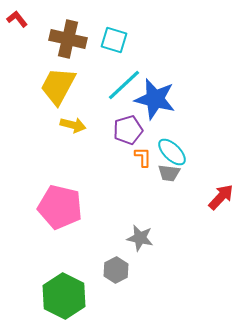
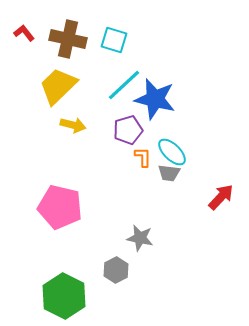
red L-shape: moved 7 px right, 14 px down
yellow trapezoid: rotated 18 degrees clockwise
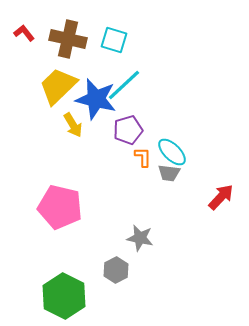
blue star: moved 59 px left
yellow arrow: rotated 45 degrees clockwise
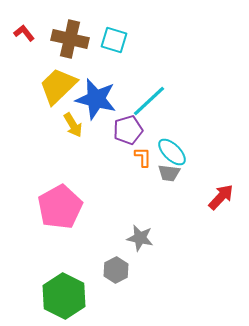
brown cross: moved 2 px right
cyan line: moved 25 px right, 16 px down
pink pentagon: rotated 30 degrees clockwise
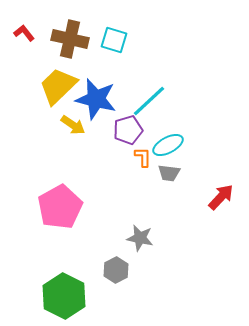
yellow arrow: rotated 25 degrees counterclockwise
cyan ellipse: moved 4 px left, 7 px up; rotated 72 degrees counterclockwise
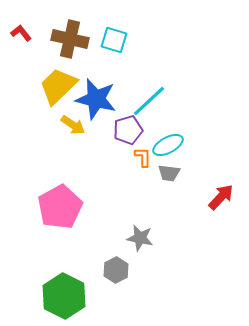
red L-shape: moved 3 px left
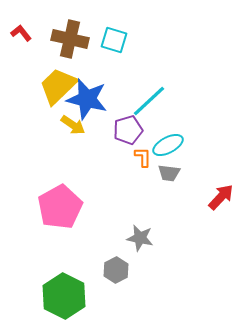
blue star: moved 9 px left
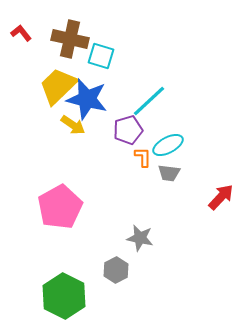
cyan square: moved 13 px left, 16 px down
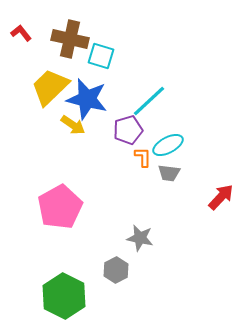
yellow trapezoid: moved 8 px left, 1 px down
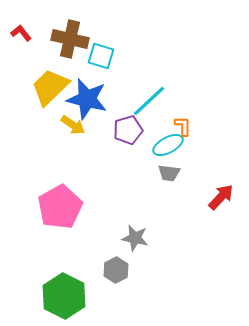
orange L-shape: moved 40 px right, 31 px up
gray star: moved 5 px left
